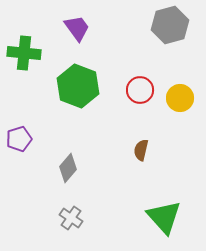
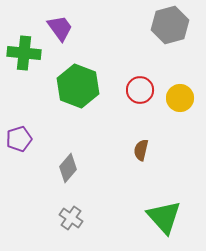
purple trapezoid: moved 17 px left
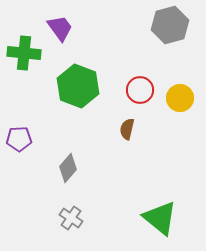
purple pentagon: rotated 15 degrees clockwise
brown semicircle: moved 14 px left, 21 px up
green triangle: moved 4 px left, 1 px down; rotated 9 degrees counterclockwise
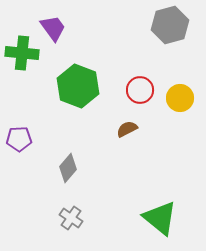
purple trapezoid: moved 7 px left
green cross: moved 2 px left
brown semicircle: rotated 50 degrees clockwise
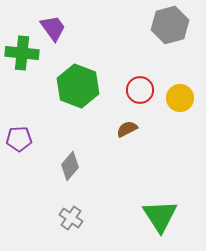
gray diamond: moved 2 px right, 2 px up
green triangle: moved 2 px up; rotated 18 degrees clockwise
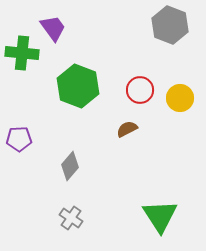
gray hexagon: rotated 24 degrees counterclockwise
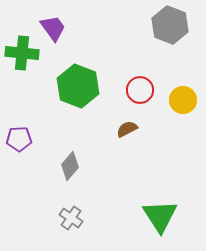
yellow circle: moved 3 px right, 2 px down
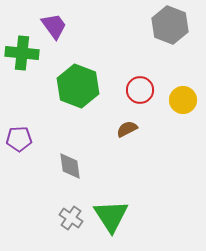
purple trapezoid: moved 1 px right, 2 px up
gray diamond: rotated 48 degrees counterclockwise
green triangle: moved 49 px left
